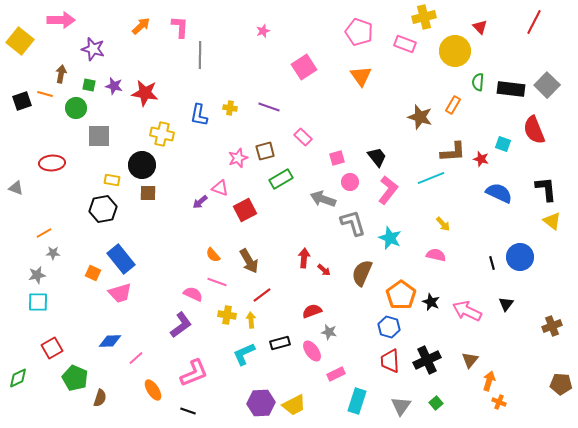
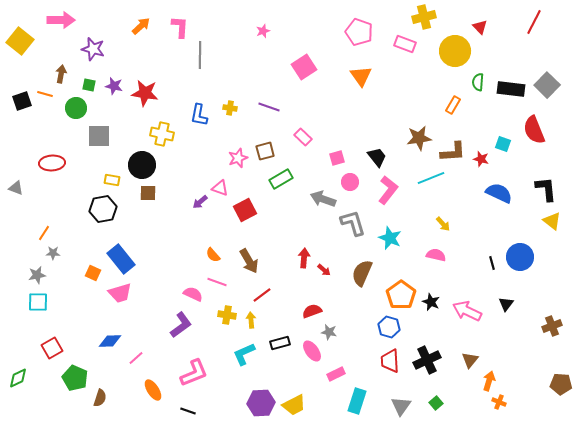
brown star at (420, 117): moved 1 px left, 21 px down; rotated 25 degrees counterclockwise
orange line at (44, 233): rotated 28 degrees counterclockwise
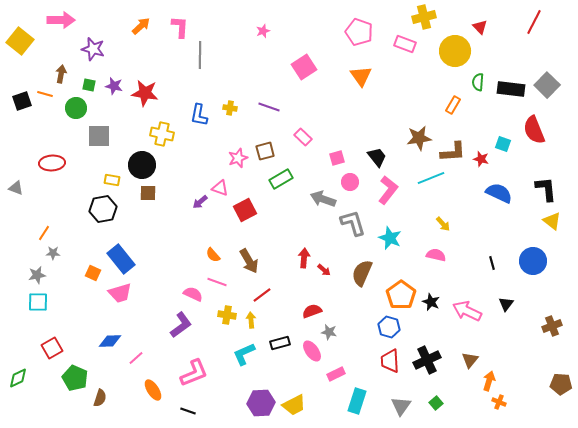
blue circle at (520, 257): moved 13 px right, 4 px down
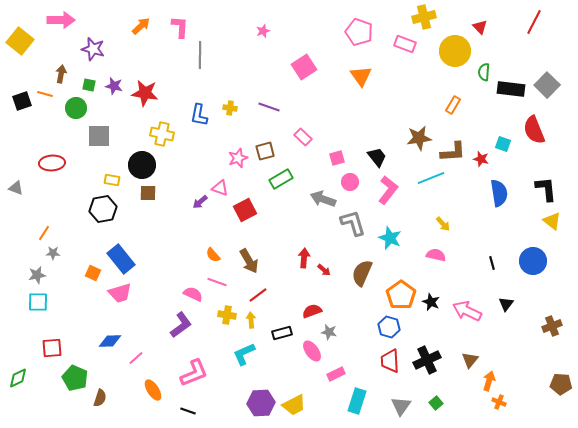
green semicircle at (478, 82): moved 6 px right, 10 px up
blue semicircle at (499, 193): rotated 56 degrees clockwise
red line at (262, 295): moved 4 px left
black rectangle at (280, 343): moved 2 px right, 10 px up
red square at (52, 348): rotated 25 degrees clockwise
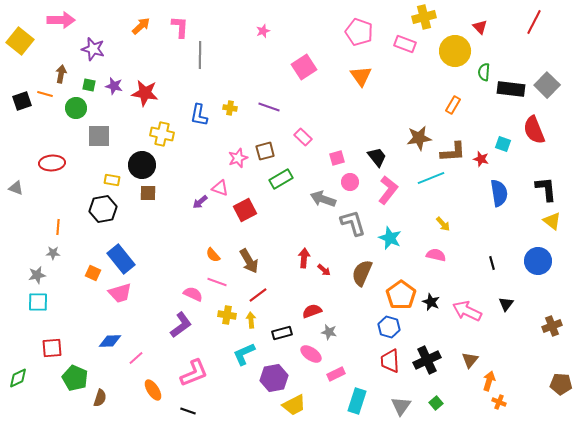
orange line at (44, 233): moved 14 px right, 6 px up; rotated 28 degrees counterclockwise
blue circle at (533, 261): moved 5 px right
pink ellipse at (312, 351): moved 1 px left, 3 px down; rotated 20 degrees counterclockwise
purple hexagon at (261, 403): moved 13 px right, 25 px up; rotated 8 degrees counterclockwise
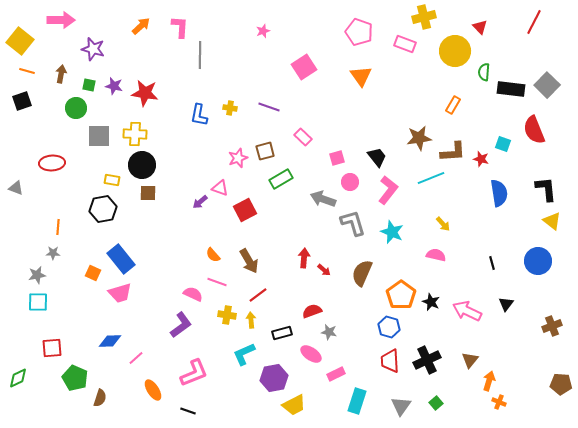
orange line at (45, 94): moved 18 px left, 23 px up
yellow cross at (162, 134): moved 27 px left; rotated 10 degrees counterclockwise
cyan star at (390, 238): moved 2 px right, 6 px up
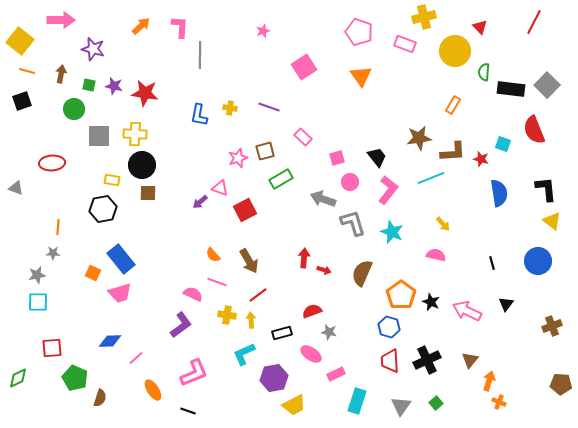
green circle at (76, 108): moved 2 px left, 1 px down
red arrow at (324, 270): rotated 24 degrees counterclockwise
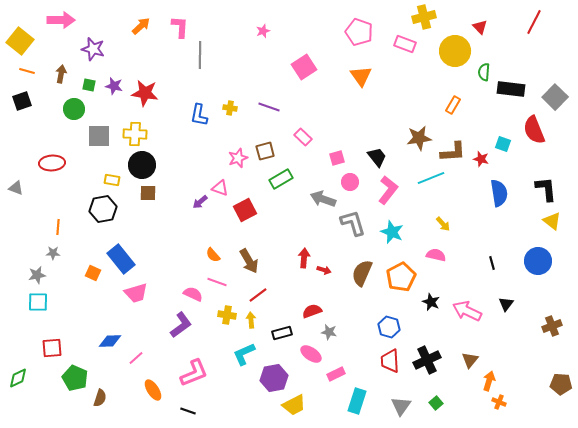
gray square at (547, 85): moved 8 px right, 12 px down
pink trapezoid at (120, 293): moved 16 px right
orange pentagon at (401, 295): moved 18 px up; rotated 8 degrees clockwise
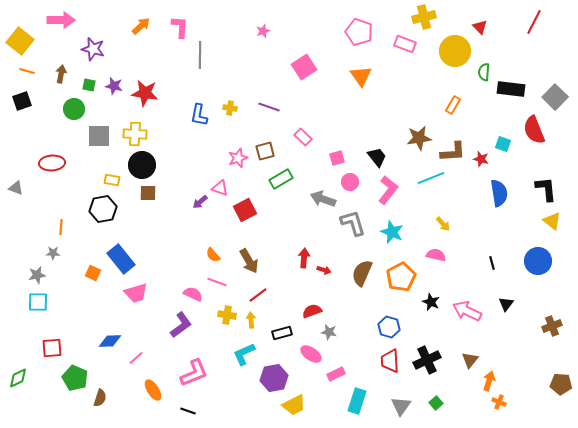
orange line at (58, 227): moved 3 px right
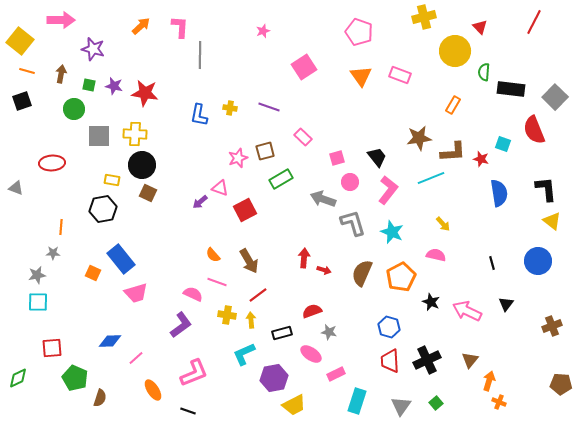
pink rectangle at (405, 44): moved 5 px left, 31 px down
brown square at (148, 193): rotated 24 degrees clockwise
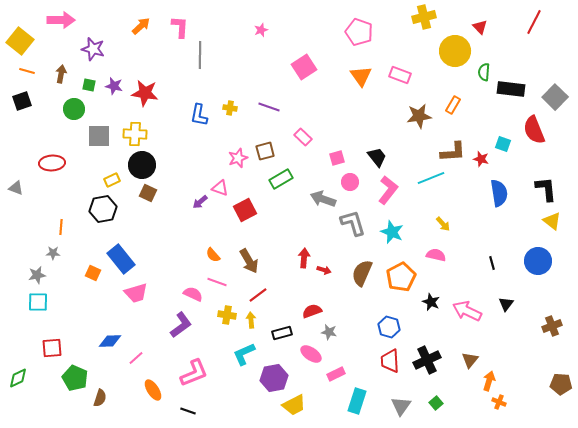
pink star at (263, 31): moved 2 px left, 1 px up
brown star at (419, 138): moved 22 px up
yellow rectangle at (112, 180): rotated 35 degrees counterclockwise
